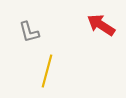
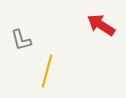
gray L-shape: moved 8 px left, 8 px down
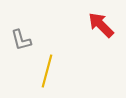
red arrow: rotated 12 degrees clockwise
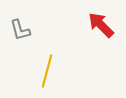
gray L-shape: moved 1 px left, 10 px up
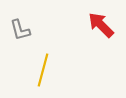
yellow line: moved 4 px left, 1 px up
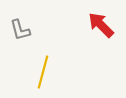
yellow line: moved 2 px down
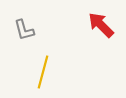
gray L-shape: moved 4 px right
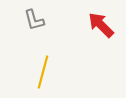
gray L-shape: moved 10 px right, 10 px up
